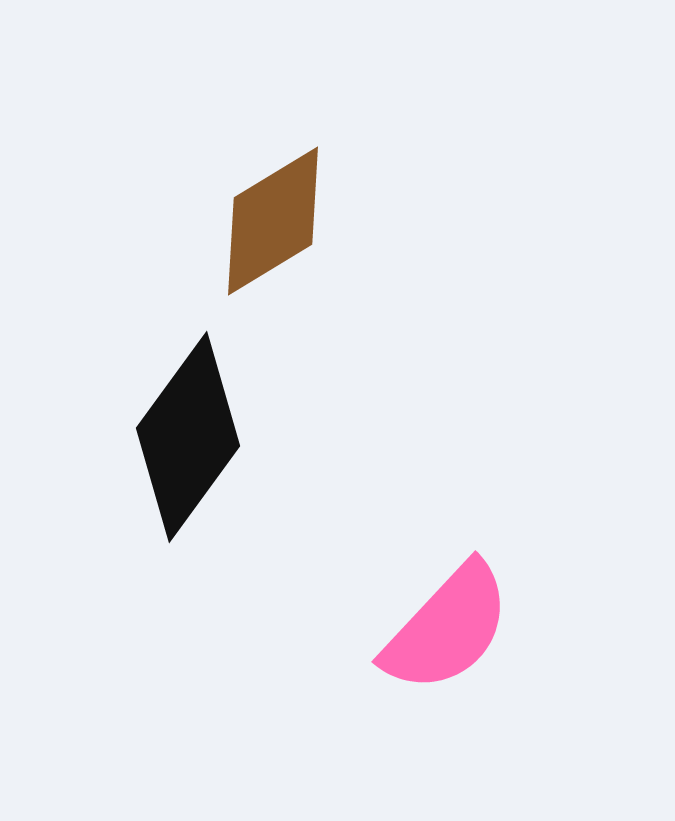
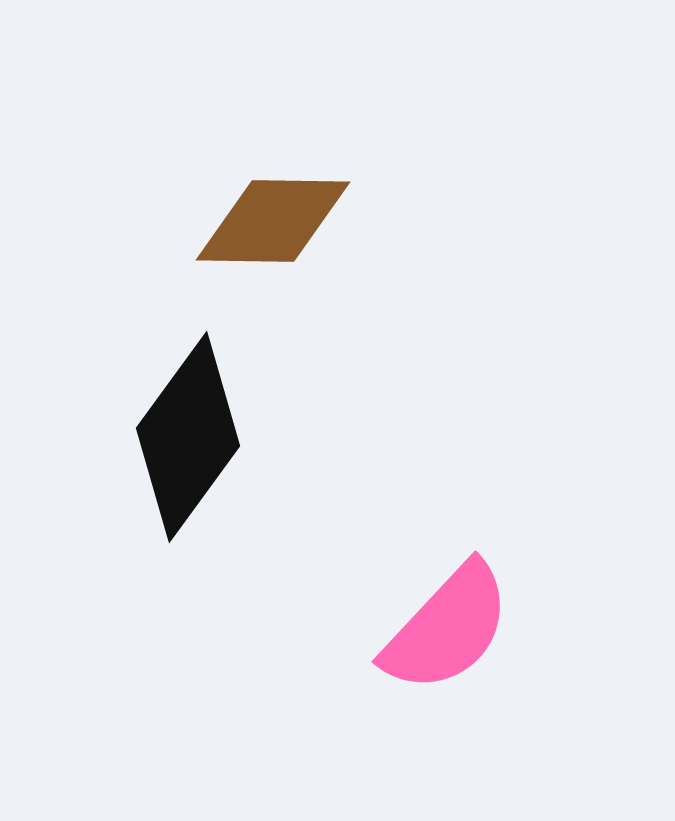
brown diamond: rotated 32 degrees clockwise
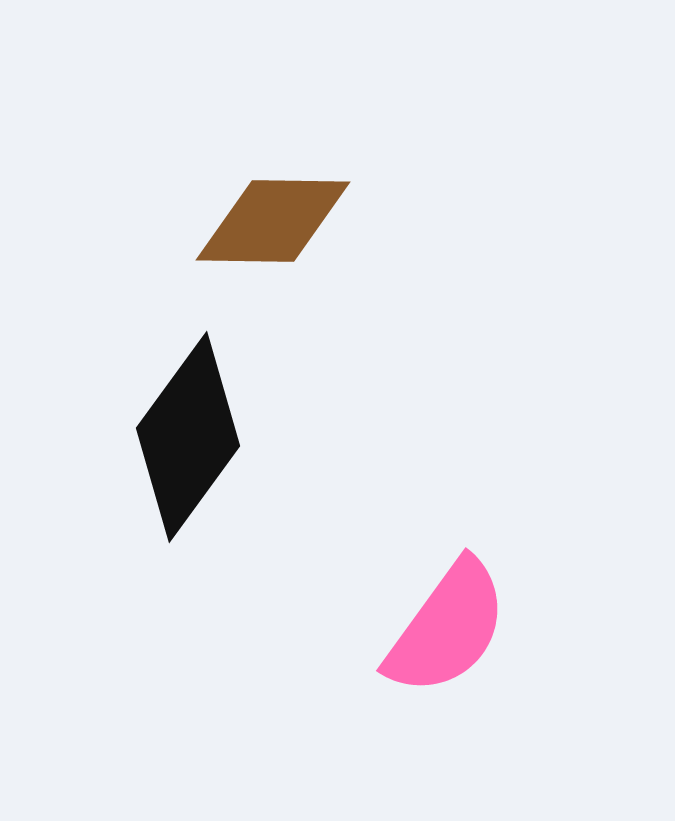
pink semicircle: rotated 7 degrees counterclockwise
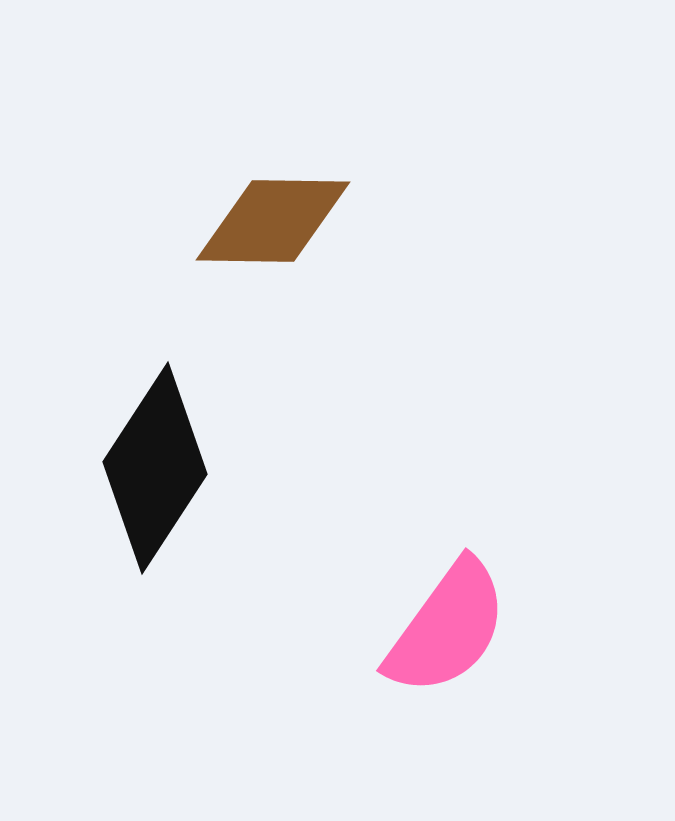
black diamond: moved 33 px left, 31 px down; rotated 3 degrees counterclockwise
